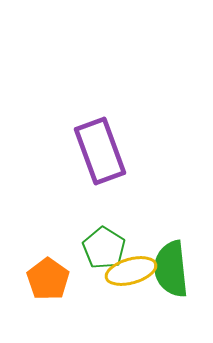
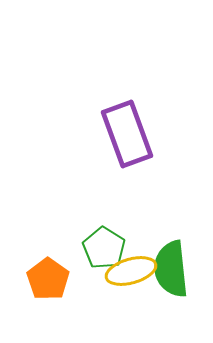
purple rectangle: moved 27 px right, 17 px up
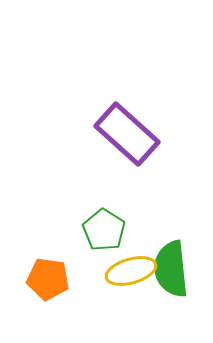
purple rectangle: rotated 28 degrees counterclockwise
green pentagon: moved 18 px up
orange pentagon: rotated 27 degrees counterclockwise
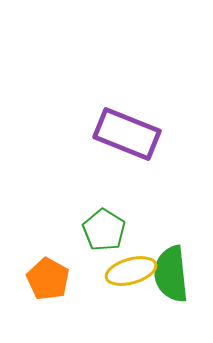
purple rectangle: rotated 20 degrees counterclockwise
green semicircle: moved 5 px down
orange pentagon: rotated 21 degrees clockwise
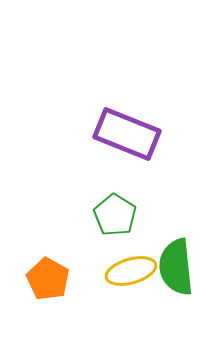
green pentagon: moved 11 px right, 15 px up
green semicircle: moved 5 px right, 7 px up
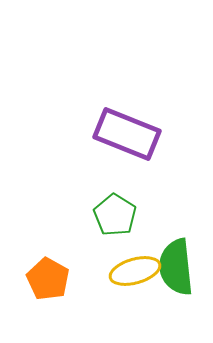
yellow ellipse: moved 4 px right
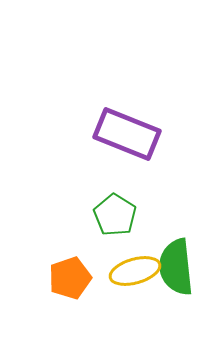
orange pentagon: moved 22 px right, 1 px up; rotated 24 degrees clockwise
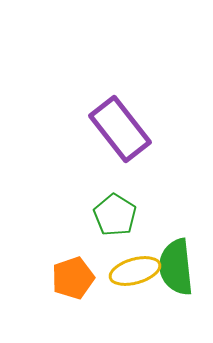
purple rectangle: moved 7 px left, 5 px up; rotated 30 degrees clockwise
orange pentagon: moved 3 px right
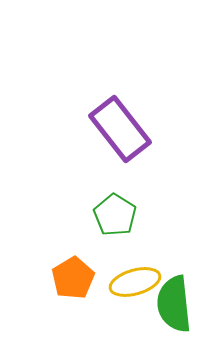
green semicircle: moved 2 px left, 37 px down
yellow ellipse: moved 11 px down
orange pentagon: rotated 12 degrees counterclockwise
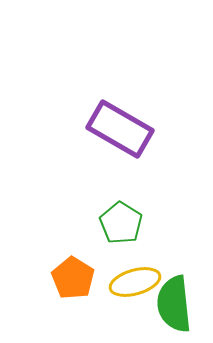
purple rectangle: rotated 22 degrees counterclockwise
green pentagon: moved 6 px right, 8 px down
orange pentagon: rotated 9 degrees counterclockwise
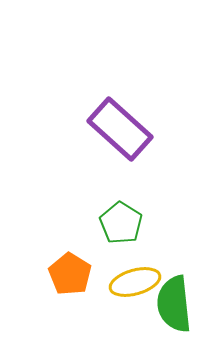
purple rectangle: rotated 12 degrees clockwise
orange pentagon: moved 3 px left, 4 px up
